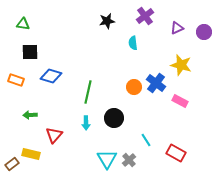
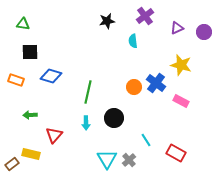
cyan semicircle: moved 2 px up
pink rectangle: moved 1 px right
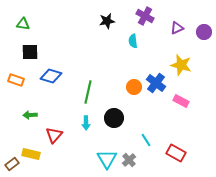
purple cross: rotated 24 degrees counterclockwise
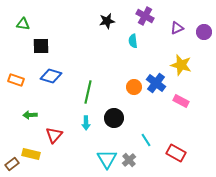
black square: moved 11 px right, 6 px up
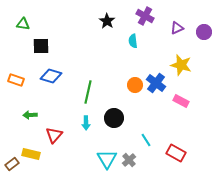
black star: rotated 28 degrees counterclockwise
orange circle: moved 1 px right, 2 px up
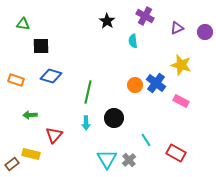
purple circle: moved 1 px right
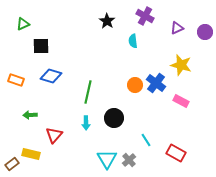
green triangle: rotated 32 degrees counterclockwise
